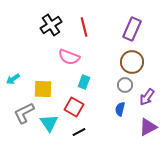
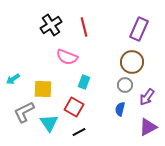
purple rectangle: moved 7 px right
pink semicircle: moved 2 px left
gray L-shape: moved 1 px up
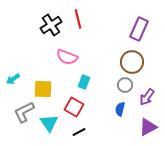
red line: moved 6 px left, 8 px up
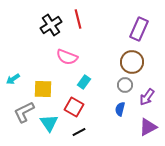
cyan rectangle: rotated 16 degrees clockwise
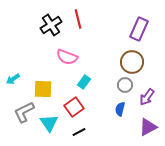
red square: rotated 24 degrees clockwise
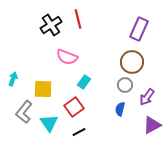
cyan arrow: rotated 144 degrees clockwise
gray L-shape: rotated 25 degrees counterclockwise
purple triangle: moved 4 px right, 2 px up
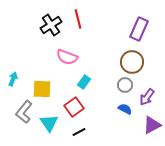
yellow square: moved 1 px left
blue semicircle: moved 5 px right; rotated 104 degrees clockwise
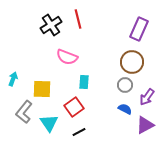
cyan rectangle: rotated 32 degrees counterclockwise
purple triangle: moved 7 px left
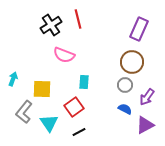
pink semicircle: moved 3 px left, 2 px up
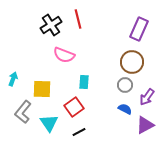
gray L-shape: moved 1 px left
